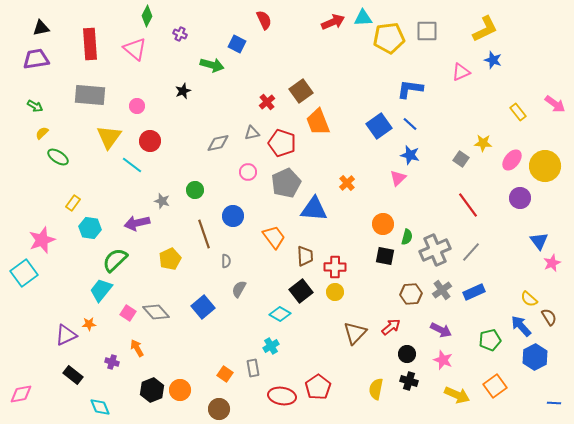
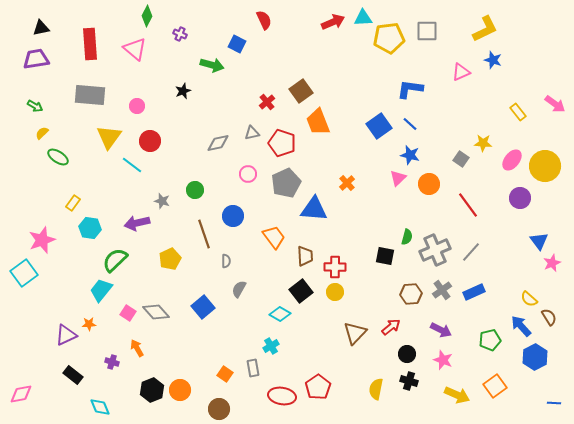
pink circle at (248, 172): moved 2 px down
orange circle at (383, 224): moved 46 px right, 40 px up
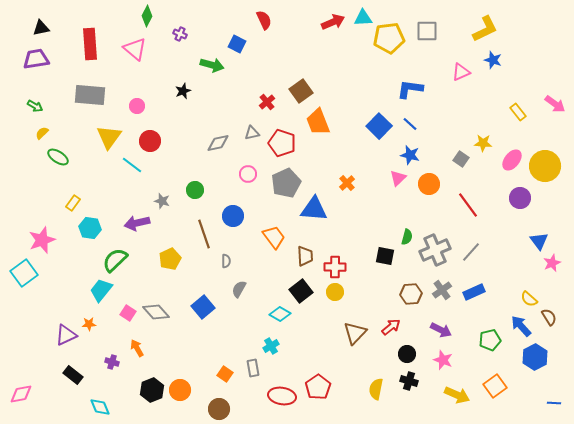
blue square at (379, 126): rotated 10 degrees counterclockwise
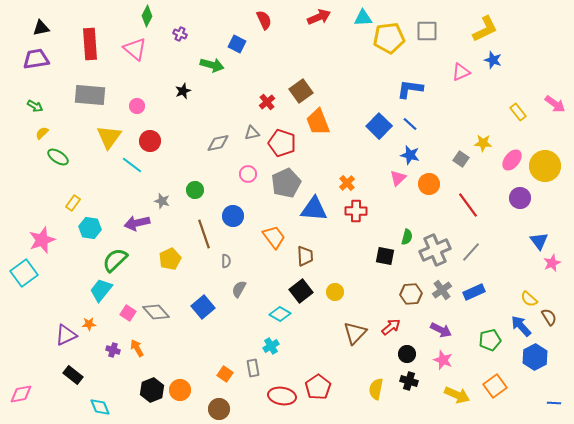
red arrow at (333, 22): moved 14 px left, 5 px up
red cross at (335, 267): moved 21 px right, 56 px up
purple cross at (112, 362): moved 1 px right, 12 px up
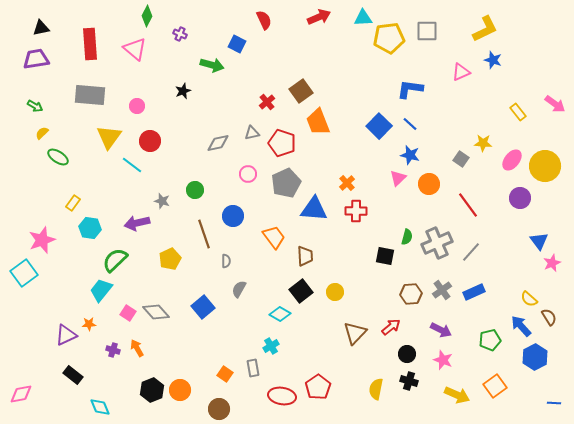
gray cross at (435, 250): moved 2 px right, 7 px up
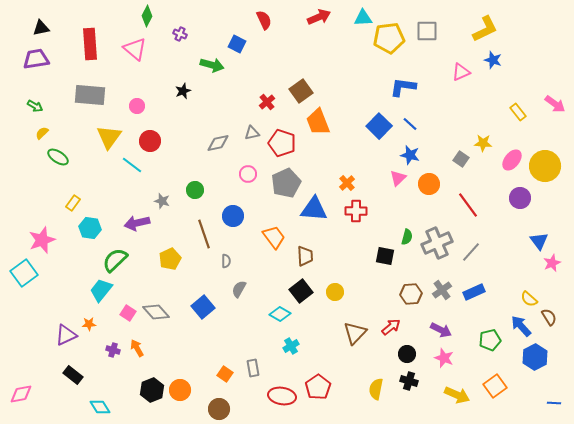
blue L-shape at (410, 89): moved 7 px left, 2 px up
cyan cross at (271, 346): moved 20 px right
pink star at (443, 360): moved 1 px right, 2 px up
cyan diamond at (100, 407): rotated 10 degrees counterclockwise
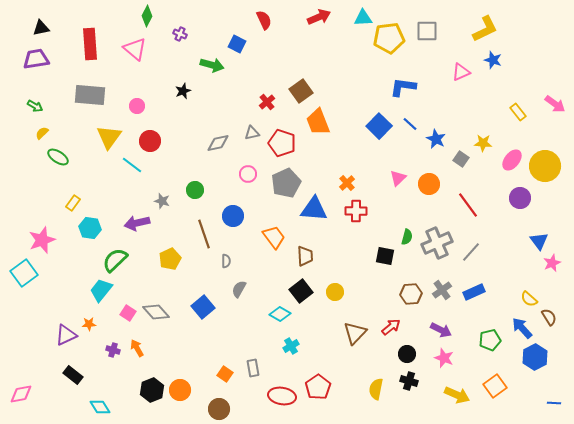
blue star at (410, 155): moved 26 px right, 16 px up; rotated 12 degrees clockwise
blue arrow at (521, 326): moved 1 px right, 2 px down
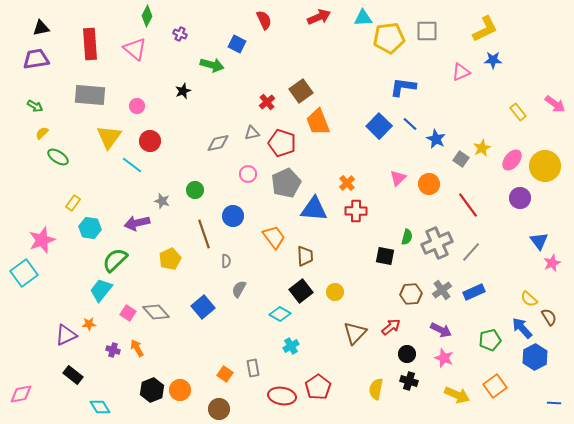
blue star at (493, 60): rotated 18 degrees counterclockwise
yellow star at (483, 143): moved 1 px left, 5 px down; rotated 30 degrees counterclockwise
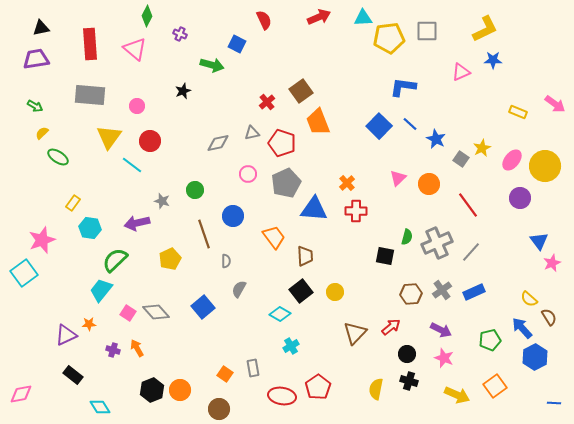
yellow rectangle at (518, 112): rotated 30 degrees counterclockwise
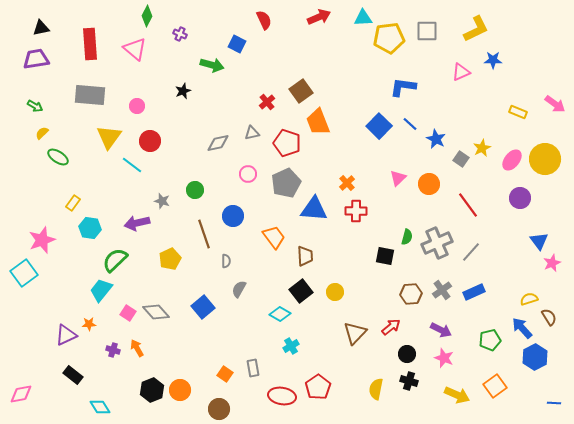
yellow L-shape at (485, 29): moved 9 px left
red pentagon at (282, 143): moved 5 px right
yellow circle at (545, 166): moved 7 px up
yellow semicircle at (529, 299): rotated 120 degrees clockwise
